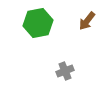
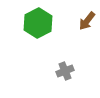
green hexagon: rotated 16 degrees counterclockwise
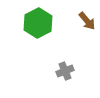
brown arrow: rotated 78 degrees counterclockwise
